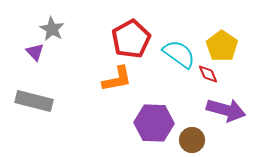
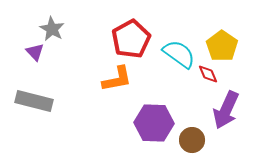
purple arrow: rotated 99 degrees clockwise
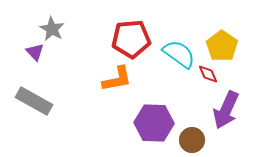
red pentagon: rotated 24 degrees clockwise
gray rectangle: rotated 15 degrees clockwise
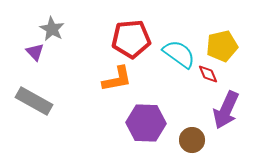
yellow pentagon: rotated 24 degrees clockwise
purple hexagon: moved 8 px left
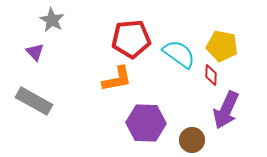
gray star: moved 9 px up
yellow pentagon: rotated 24 degrees clockwise
red diamond: moved 3 px right, 1 px down; rotated 25 degrees clockwise
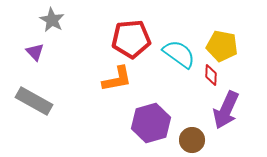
purple hexagon: moved 5 px right; rotated 18 degrees counterclockwise
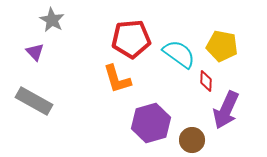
red diamond: moved 5 px left, 6 px down
orange L-shape: rotated 84 degrees clockwise
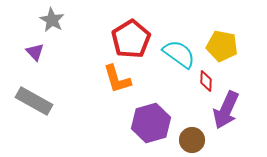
red pentagon: rotated 27 degrees counterclockwise
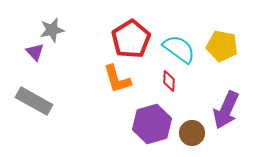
gray star: moved 10 px down; rotated 30 degrees clockwise
cyan semicircle: moved 5 px up
red diamond: moved 37 px left
purple hexagon: moved 1 px right, 1 px down
brown circle: moved 7 px up
